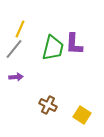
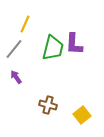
yellow line: moved 5 px right, 5 px up
purple arrow: rotated 120 degrees counterclockwise
brown cross: rotated 12 degrees counterclockwise
yellow square: rotated 18 degrees clockwise
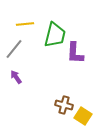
yellow line: rotated 60 degrees clockwise
purple L-shape: moved 1 px right, 9 px down
green trapezoid: moved 2 px right, 13 px up
brown cross: moved 16 px right
yellow square: moved 1 px right, 1 px down; rotated 18 degrees counterclockwise
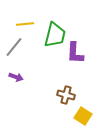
gray line: moved 2 px up
purple arrow: rotated 144 degrees clockwise
brown cross: moved 2 px right, 10 px up
